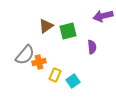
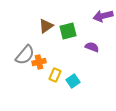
purple semicircle: rotated 64 degrees counterclockwise
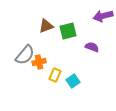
brown triangle: rotated 14 degrees clockwise
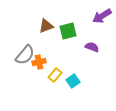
purple arrow: moved 1 px left; rotated 18 degrees counterclockwise
yellow rectangle: rotated 16 degrees clockwise
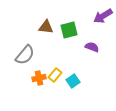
purple arrow: moved 1 px right
brown triangle: moved 1 px down; rotated 28 degrees clockwise
green square: moved 1 px right, 1 px up
orange cross: moved 16 px down
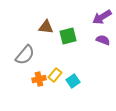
purple arrow: moved 1 px left, 1 px down
green square: moved 1 px left, 6 px down
purple semicircle: moved 11 px right, 7 px up
orange cross: moved 1 px down
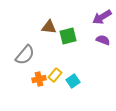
brown triangle: moved 3 px right
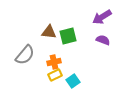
brown triangle: moved 5 px down
yellow rectangle: rotated 24 degrees clockwise
orange cross: moved 15 px right, 17 px up
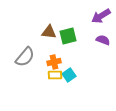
purple arrow: moved 1 px left, 1 px up
gray semicircle: moved 2 px down
yellow rectangle: rotated 24 degrees clockwise
cyan square: moved 4 px left, 6 px up
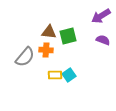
orange cross: moved 8 px left, 12 px up; rotated 16 degrees clockwise
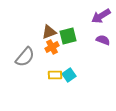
brown triangle: rotated 28 degrees counterclockwise
orange cross: moved 6 px right, 3 px up; rotated 32 degrees counterclockwise
